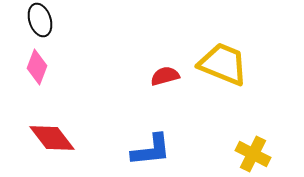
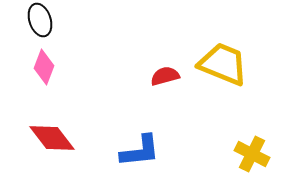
pink diamond: moved 7 px right
blue L-shape: moved 11 px left, 1 px down
yellow cross: moved 1 px left
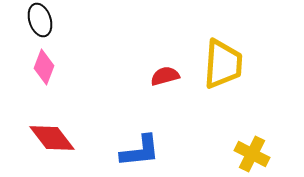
yellow trapezoid: rotated 72 degrees clockwise
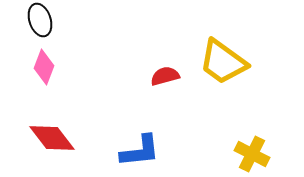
yellow trapezoid: moved 2 px up; rotated 122 degrees clockwise
